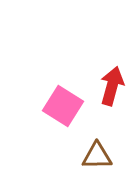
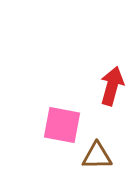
pink square: moved 1 px left, 19 px down; rotated 21 degrees counterclockwise
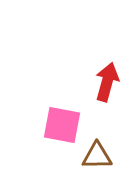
red arrow: moved 5 px left, 4 px up
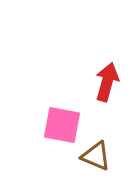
brown triangle: moved 1 px left; rotated 24 degrees clockwise
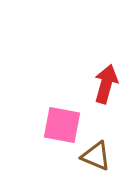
red arrow: moved 1 px left, 2 px down
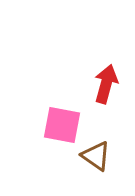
brown triangle: rotated 12 degrees clockwise
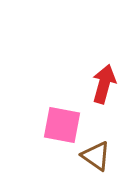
red arrow: moved 2 px left
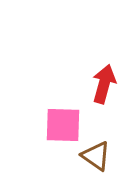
pink square: moved 1 px right; rotated 9 degrees counterclockwise
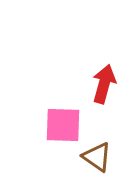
brown triangle: moved 1 px right, 1 px down
